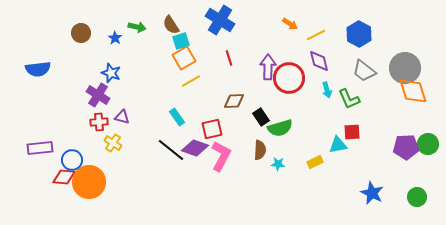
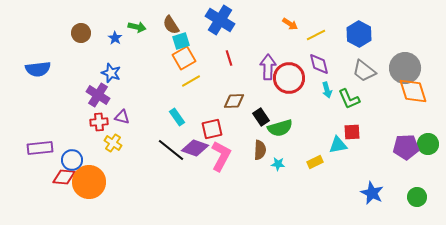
purple diamond at (319, 61): moved 3 px down
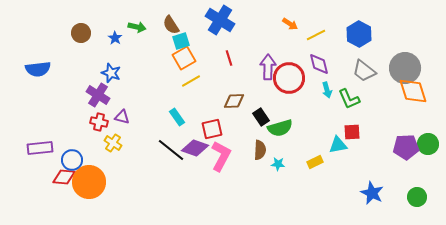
red cross at (99, 122): rotated 18 degrees clockwise
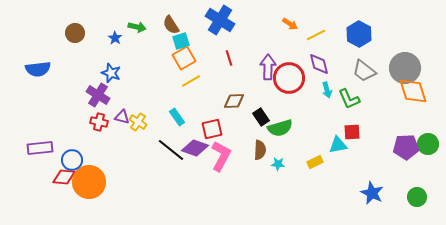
brown circle at (81, 33): moved 6 px left
yellow cross at (113, 143): moved 25 px right, 21 px up
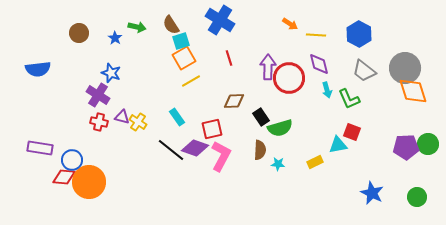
brown circle at (75, 33): moved 4 px right
yellow line at (316, 35): rotated 30 degrees clockwise
red square at (352, 132): rotated 24 degrees clockwise
purple rectangle at (40, 148): rotated 15 degrees clockwise
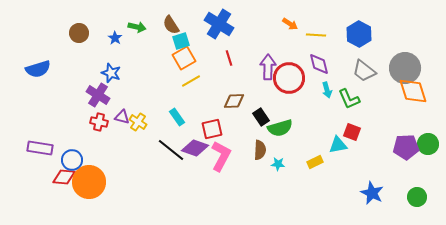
blue cross at (220, 20): moved 1 px left, 4 px down
blue semicircle at (38, 69): rotated 10 degrees counterclockwise
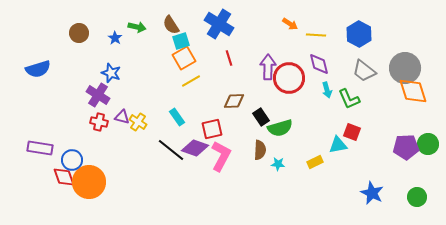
red diamond at (64, 177): rotated 65 degrees clockwise
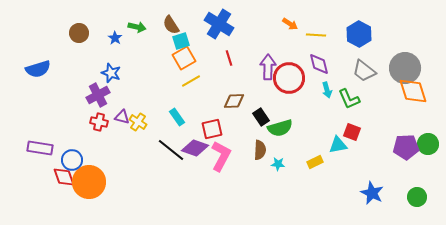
purple cross at (98, 95): rotated 30 degrees clockwise
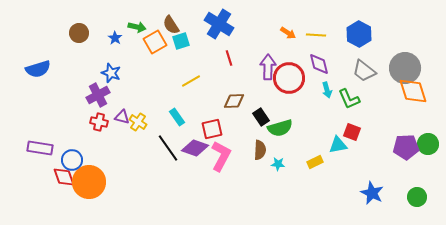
orange arrow at (290, 24): moved 2 px left, 9 px down
orange square at (184, 58): moved 29 px left, 16 px up
black line at (171, 150): moved 3 px left, 2 px up; rotated 16 degrees clockwise
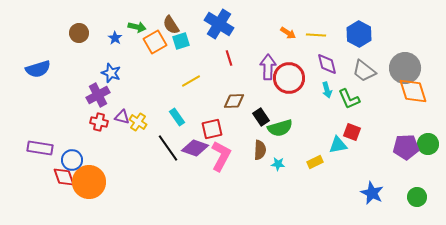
purple diamond at (319, 64): moved 8 px right
